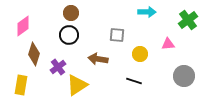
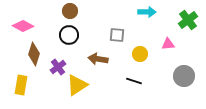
brown circle: moved 1 px left, 2 px up
pink diamond: rotated 65 degrees clockwise
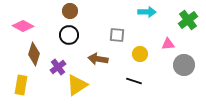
gray circle: moved 11 px up
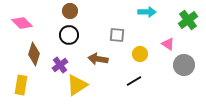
pink diamond: moved 1 px left, 3 px up; rotated 15 degrees clockwise
pink triangle: rotated 40 degrees clockwise
purple cross: moved 2 px right, 2 px up
black line: rotated 49 degrees counterclockwise
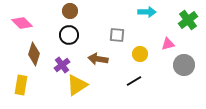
pink triangle: rotated 48 degrees counterclockwise
purple cross: moved 2 px right
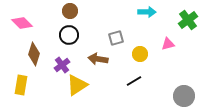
gray square: moved 1 px left, 3 px down; rotated 21 degrees counterclockwise
gray circle: moved 31 px down
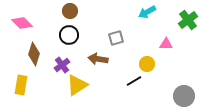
cyan arrow: rotated 150 degrees clockwise
pink triangle: moved 2 px left; rotated 16 degrees clockwise
yellow circle: moved 7 px right, 10 px down
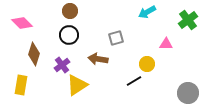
gray circle: moved 4 px right, 3 px up
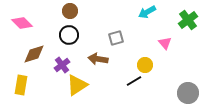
pink triangle: moved 1 px left, 1 px up; rotated 48 degrees clockwise
brown diamond: rotated 55 degrees clockwise
yellow circle: moved 2 px left, 1 px down
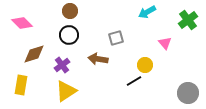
yellow triangle: moved 11 px left, 6 px down
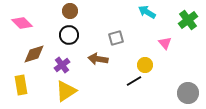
cyan arrow: rotated 60 degrees clockwise
yellow rectangle: rotated 18 degrees counterclockwise
